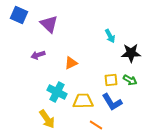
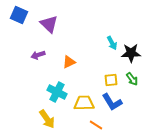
cyan arrow: moved 2 px right, 7 px down
orange triangle: moved 2 px left, 1 px up
green arrow: moved 2 px right, 1 px up; rotated 24 degrees clockwise
yellow trapezoid: moved 1 px right, 2 px down
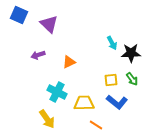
blue L-shape: moved 5 px right; rotated 20 degrees counterclockwise
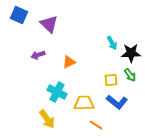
green arrow: moved 2 px left, 4 px up
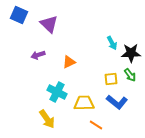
yellow square: moved 1 px up
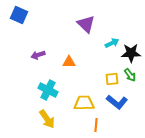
purple triangle: moved 37 px right
cyan arrow: rotated 88 degrees counterclockwise
orange triangle: rotated 24 degrees clockwise
yellow square: moved 1 px right
cyan cross: moved 9 px left, 2 px up
orange line: rotated 64 degrees clockwise
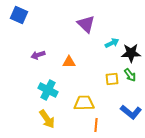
blue L-shape: moved 14 px right, 10 px down
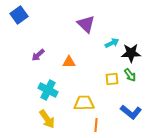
blue square: rotated 30 degrees clockwise
purple arrow: rotated 24 degrees counterclockwise
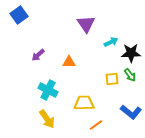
purple triangle: rotated 12 degrees clockwise
cyan arrow: moved 1 px left, 1 px up
orange line: rotated 48 degrees clockwise
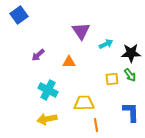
purple triangle: moved 5 px left, 7 px down
cyan arrow: moved 5 px left, 2 px down
blue L-shape: rotated 130 degrees counterclockwise
yellow arrow: rotated 114 degrees clockwise
orange line: rotated 64 degrees counterclockwise
